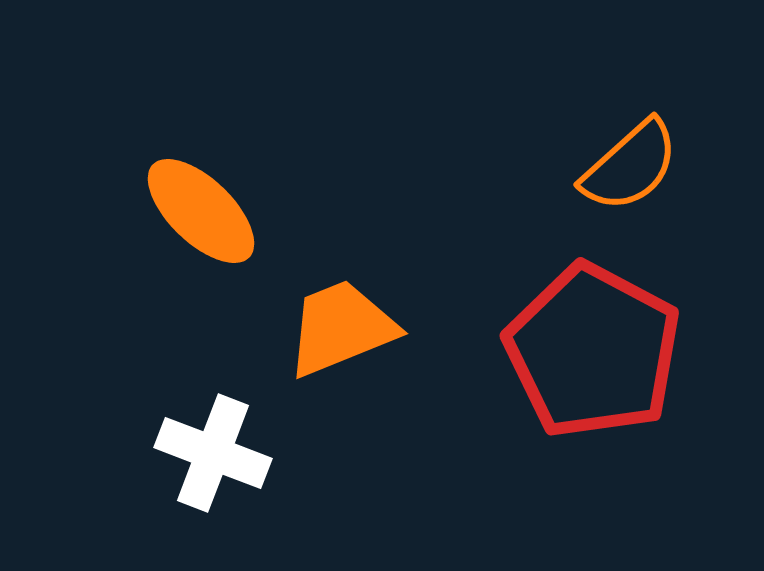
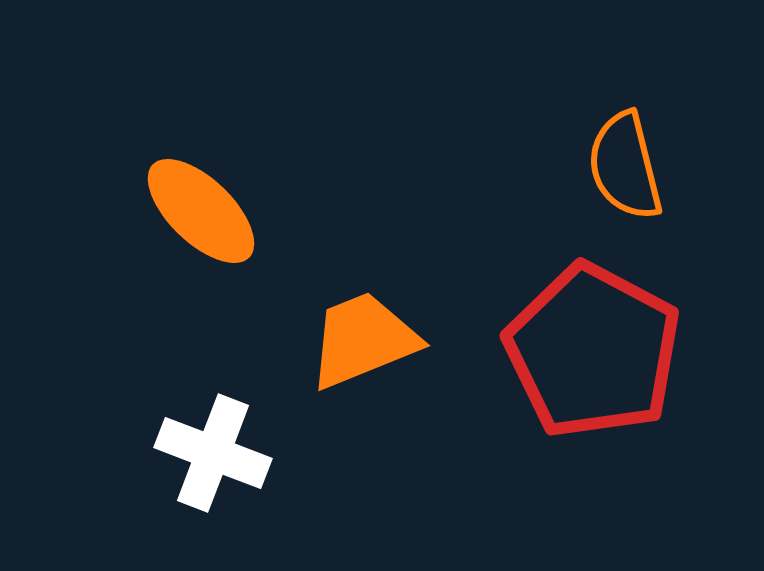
orange semicircle: moved 5 px left; rotated 118 degrees clockwise
orange trapezoid: moved 22 px right, 12 px down
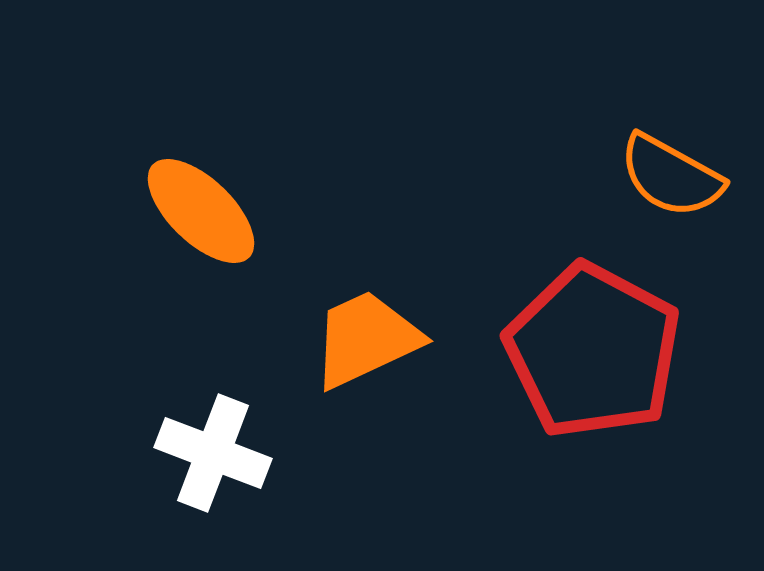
orange semicircle: moved 46 px right, 10 px down; rotated 47 degrees counterclockwise
orange trapezoid: moved 3 px right, 1 px up; rotated 3 degrees counterclockwise
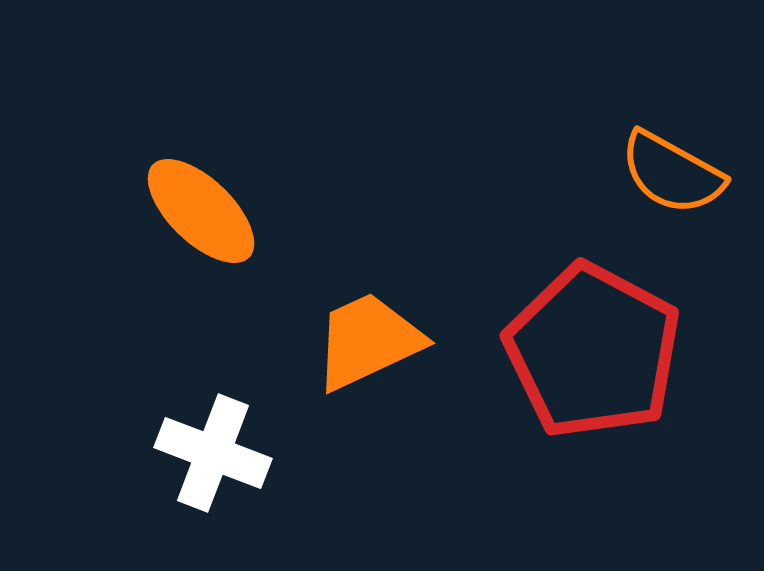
orange semicircle: moved 1 px right, 3 px up
orange trapezoid: moved 2 px right, 2 px down
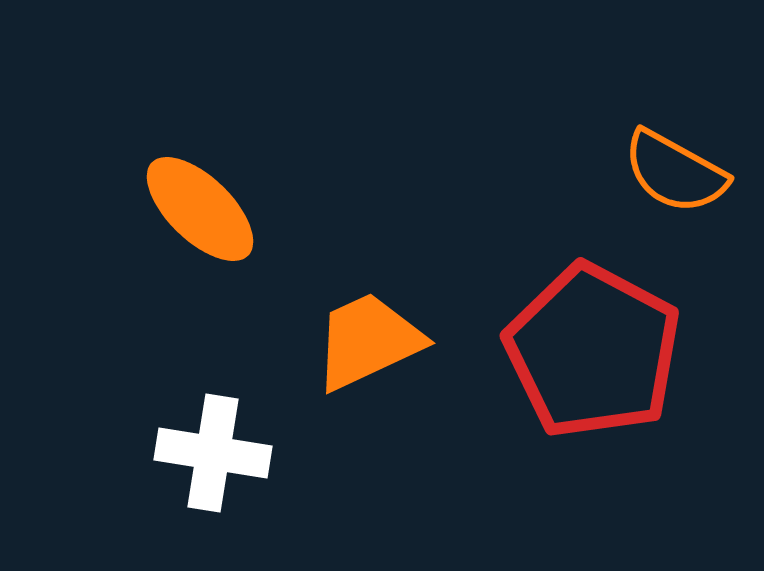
orange semicircle: moved 3 px right, 1 px up
orange ellipse: moved 1 px left, 2 px up
white cross: rotated 12 degrees counterclockwise
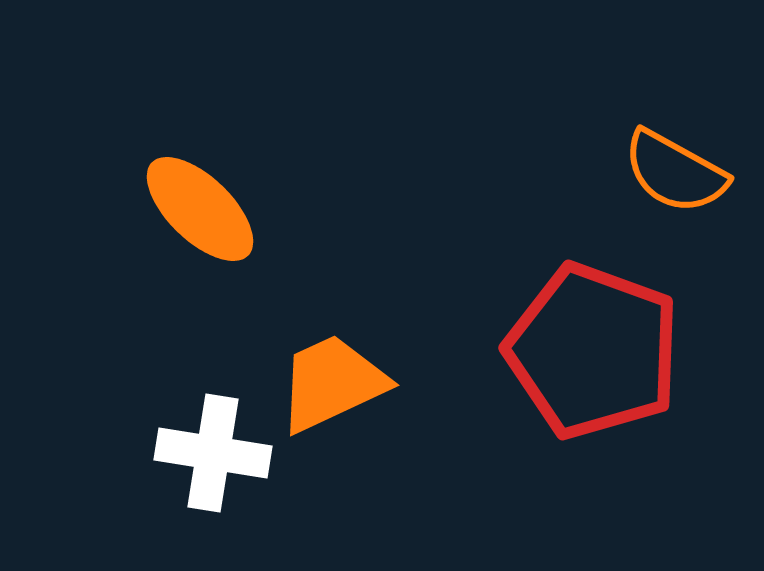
orange trapezoid: moved 36 px left, 42 px down
red pentagon: rotated 8 degrees counterclockwise
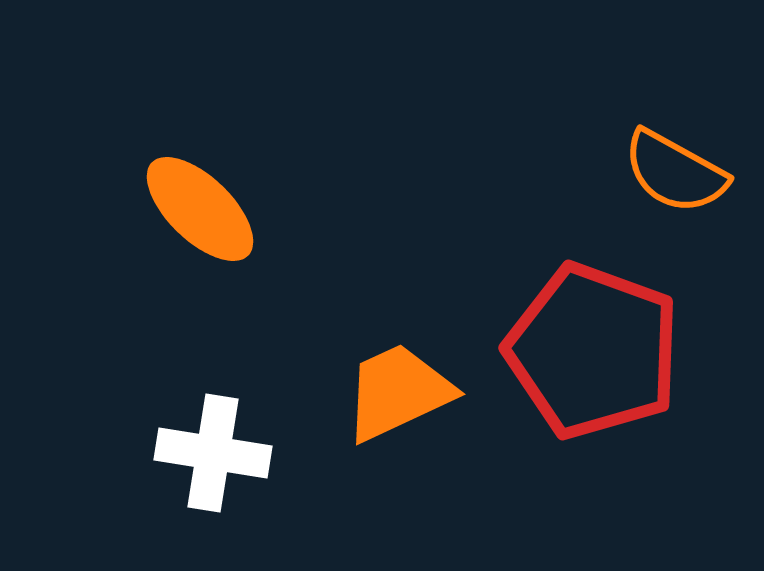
orange trapezoid: moved 66 px right, 9 px down
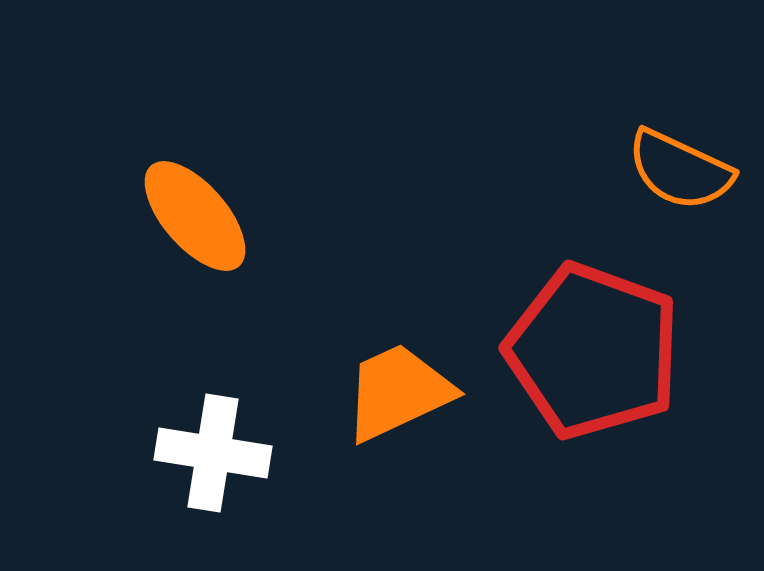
orange semicircle: moved 5 px right, 2 px up; rotated 4 degrees counterclockwise
orange ellipse: moved 5 px left, 7 px down; rotated 5 degrees clockwise
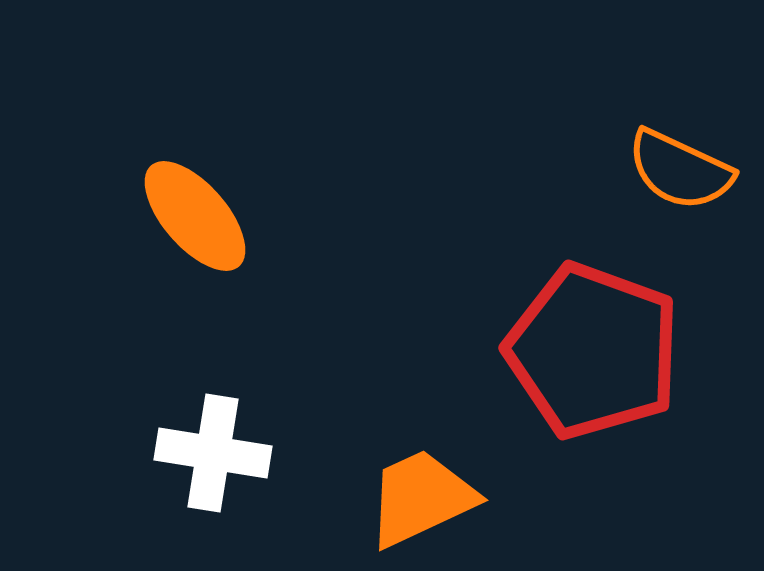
orange trapezoid: moved 23 px right, 106 px down
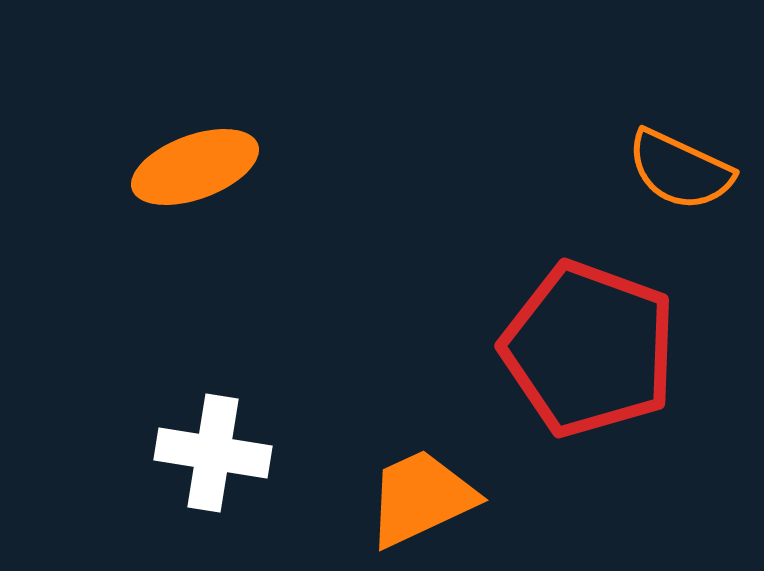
orange ellipse: moved 49 px up; rotated 69 degrees counterclockwise
red pentagon: moved 4 px left, 2 px up
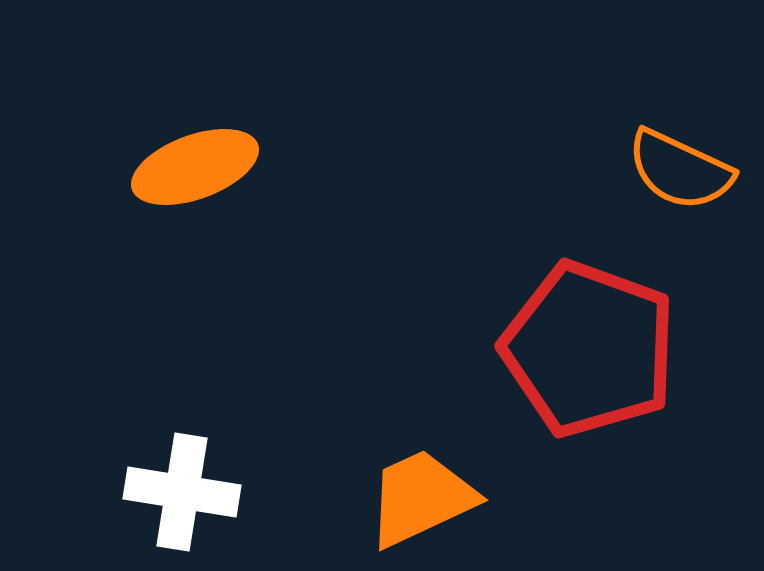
white cross: moved 31 px left, 39 px down
